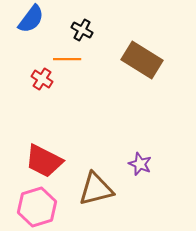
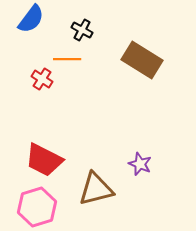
red trapezoid: moved 1 px up
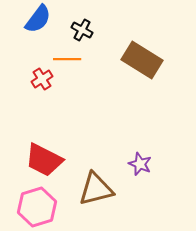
blue semicircle: moved 7 px right
red cross: rotated 25 degrees clockwise
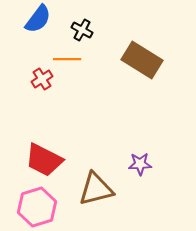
purple star: rotated 25 degrees counterclockwise
